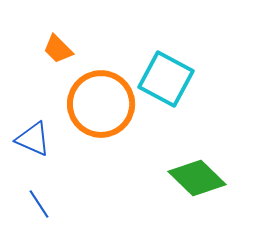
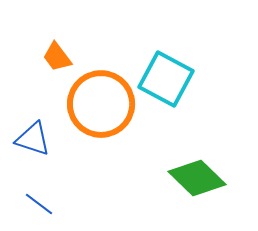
orange trapezoid: moved 1 px left, 8 px down; rotated 8 degrees clockwise
blue triangle: rotated 6 degrees counterclockwise
blue line: rotated 20 degrees counterclockwise
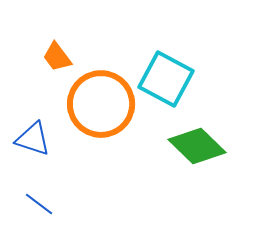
green diamond: moved 32 px up
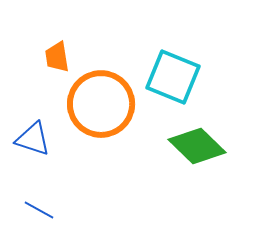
orange trapezoid: rotated 28 degrees clockwise
cyan square: moved 7 px right, 2 px up; rotated 6 degrees counterclockwise
blue line: moved 6 px down; rotated 8 degrees counterclockwise
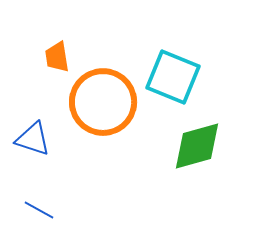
orange circle: moved 2 px right, 2 px up
green diamond: rotated 60 degrees counterclockwise
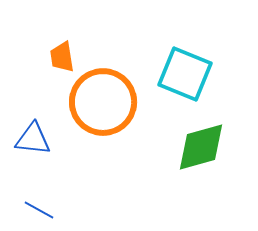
orange trapezoid: moved 5 px right
cyan square: moved 12 px right, 3 px up
blue triangle: rotated 12 degrees counterclockwise
green diamond: moved 4 px right, 1 px down
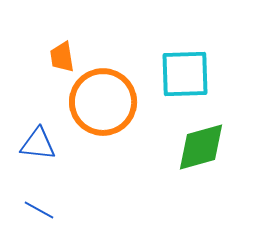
cyan square: rotated 24 degrees counterclockwise
blue triangle: moved 5 px right, 5 px down
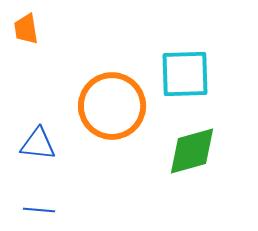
orange trapezoid: moved 36 px left, 28 px up
orange circle: moved 9 px right, 4 px down
green diamond: moved 9 px left, 4 px down
blue line: rotated 24 degrees counterclockwise
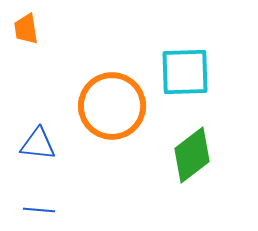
cyan square: moved 2 px up
green diamond: moved 4 px down; rotated 22 degrees counterclockwise
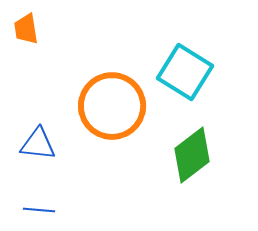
cyan square: rotated 34 degrees clockwise
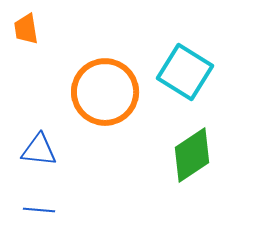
orange circle: moved 7 px left, 14 px up
blue triangle: moved 1 px right, 6 px down
green diamond: rotated 4 degrees clockwise
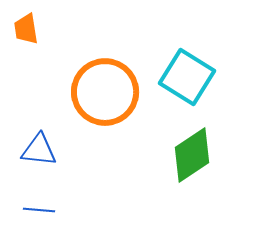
cyan square: moved 2 px right, 5 px down
